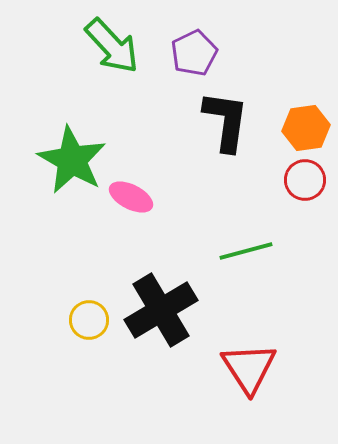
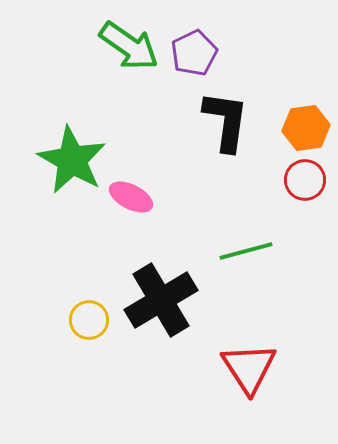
green arrow: moved 17 px right; rotated 12 degrees counterclockwise
black cross: moved 10 px up
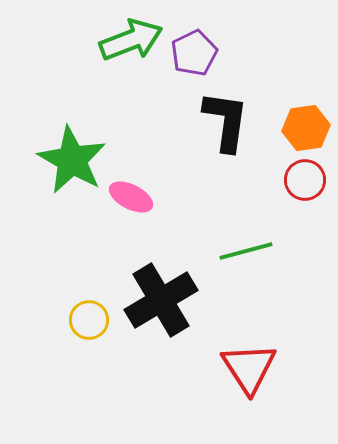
green arrow: moved 2 px right, 6 px up; rotated 56 degrees counterclockwise
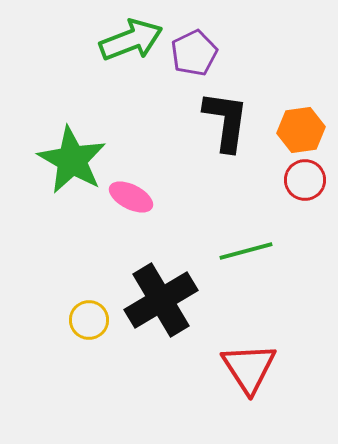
orange hexagon: moved 5 px left, 2 px down
